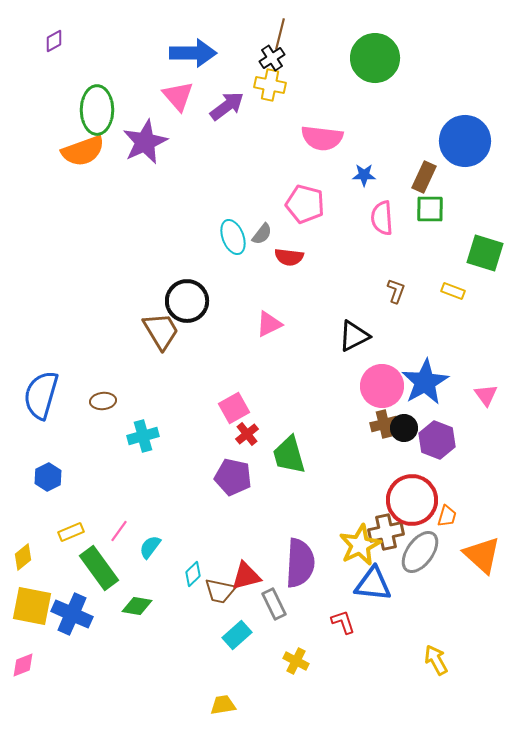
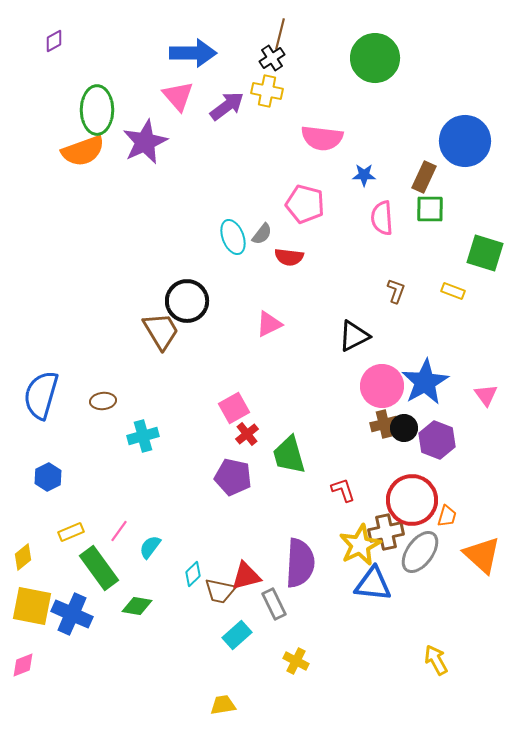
yellow cross at (270, 85): moved 3 px left, 6 px down
red L-shape at (343, 622): moved 132 px up
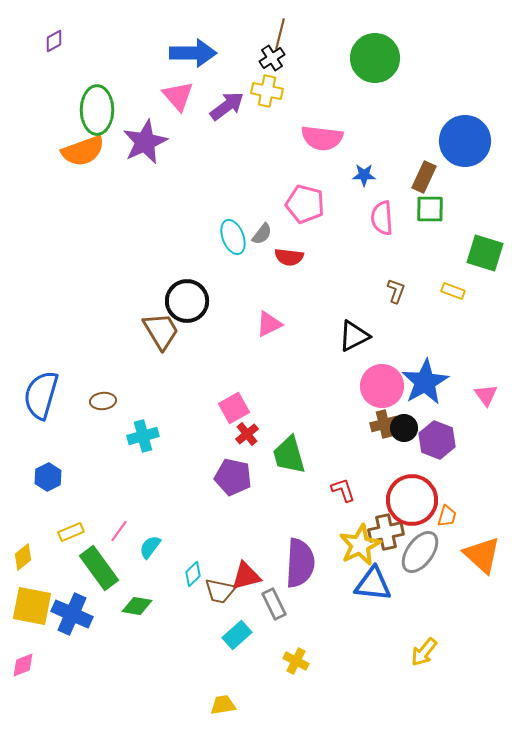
yellow arrow at (436, 660): moved 12 px left, 8 px up; rotated 112 degrees counterclockwise
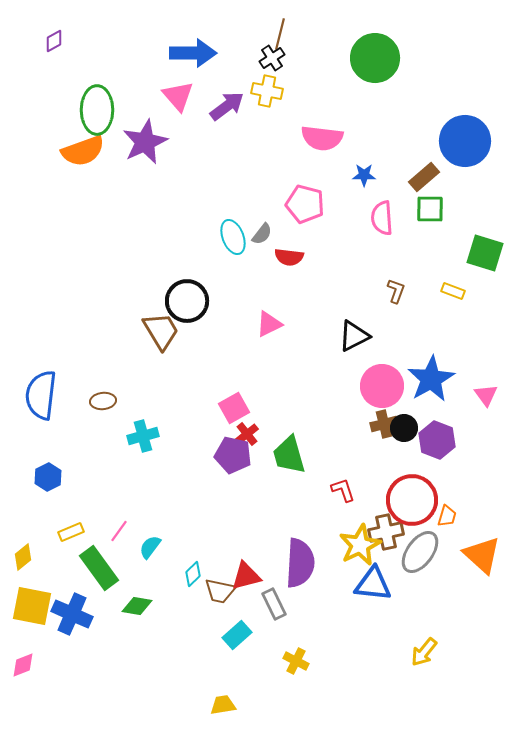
brown rectangle at (424, 177): rotated 24 degrees clockwise
blue star at (425, 382): moved 6 px right, 3 px up
blue semicircle at (41, 395): rotated 9 degrees counterclockwise
purple pentagon at (233, 477): moved 22 px up
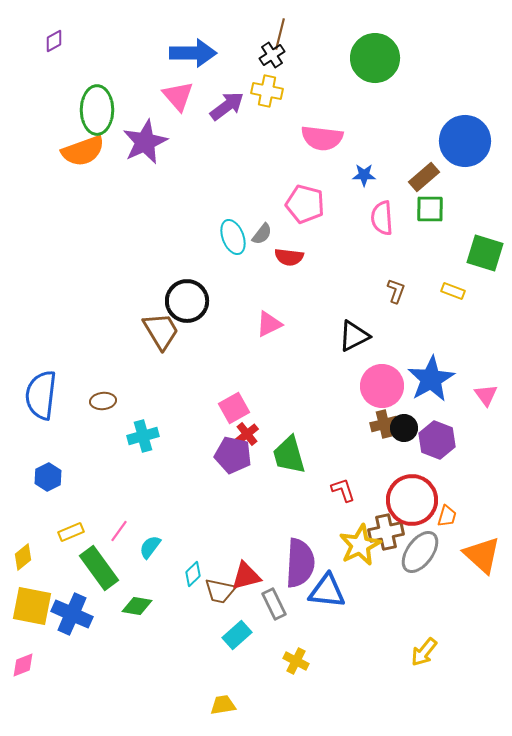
black cross at (272, 58): moved 3 px up
blue triangle at (373, 584): moved 46 px left, 7 px down
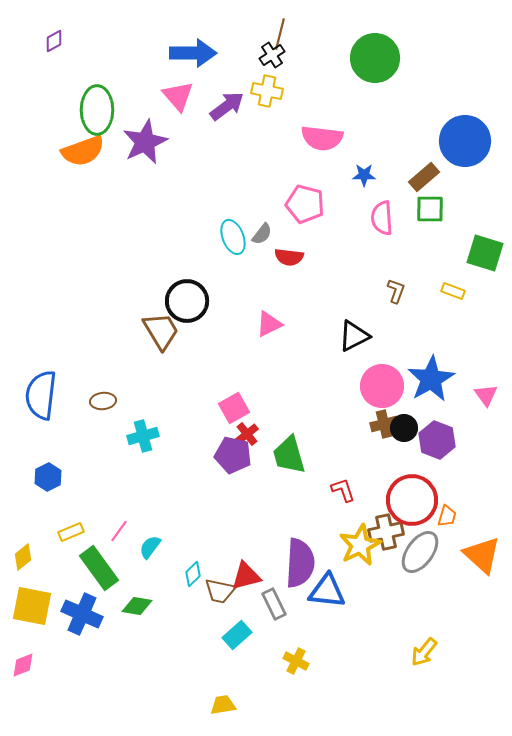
blue cross at (72, 614): moved 10 px right
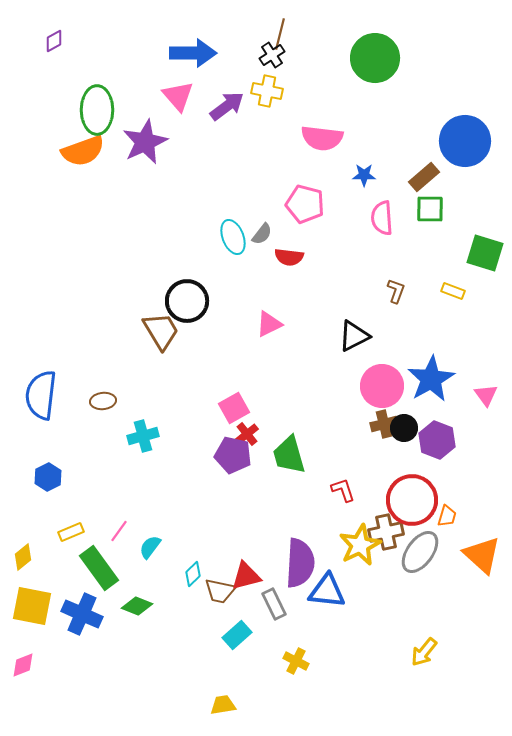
green diamond at (137, 606): rotated 12 degrees clockwise
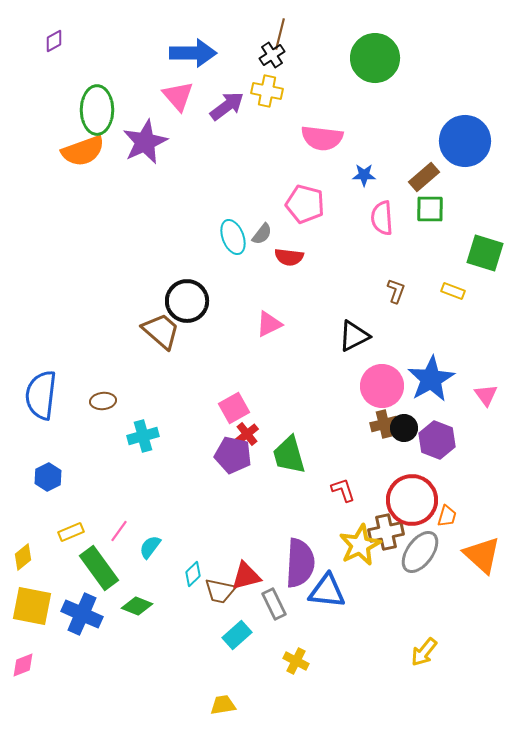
brown trapezoid at (161, 331): rotated 18 degrees counterclockwise
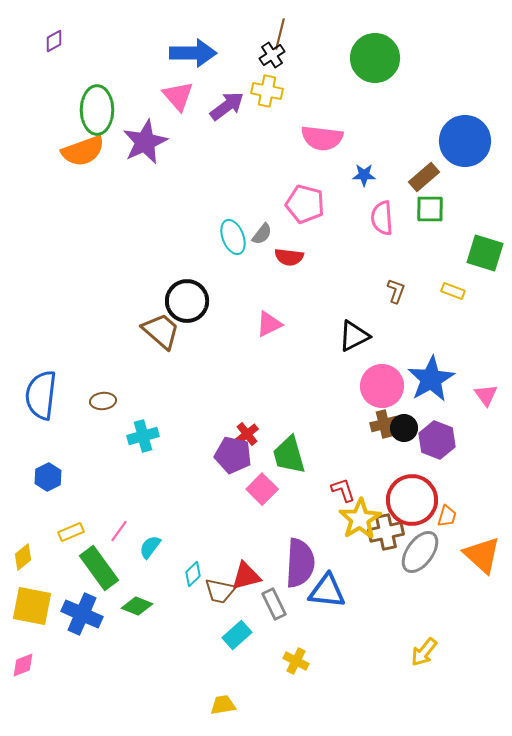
pink square at (234, 408): moved 28 px right, 81 px down; rotated 16 degrees counterclockwise
yellow star at (360, 545): moved 26 px up; rotated 6 degrees counterclockwise
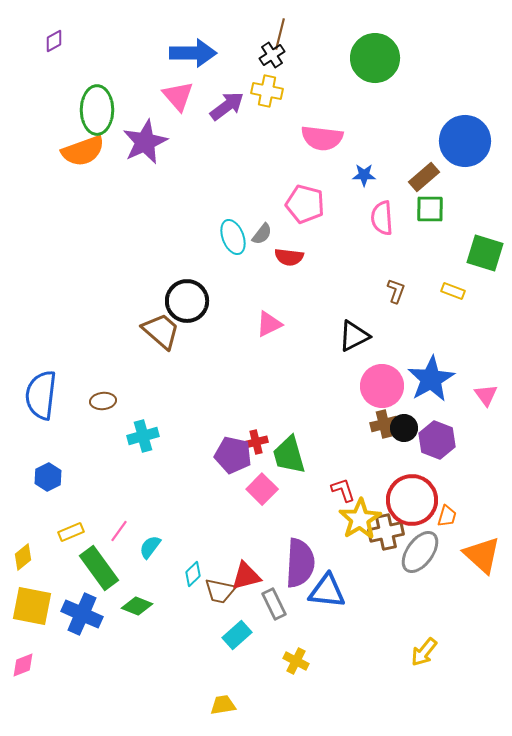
red cross at (247, 434): moved 9 px right, 8 px down; rotated 25 degrees clockwise
